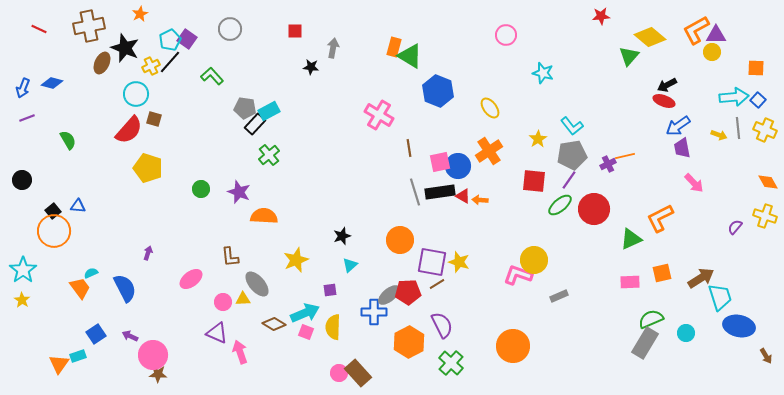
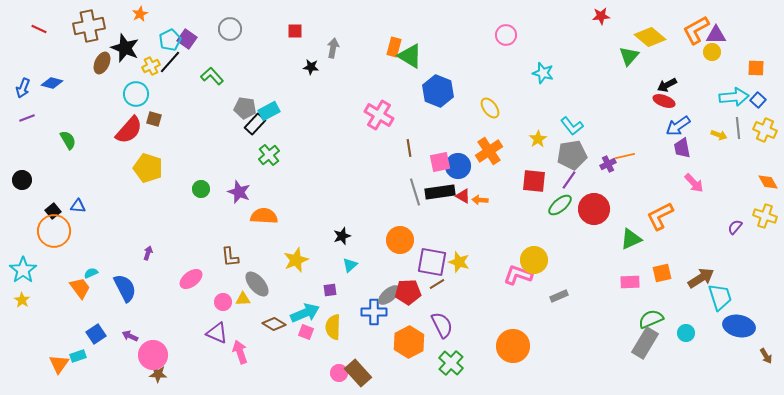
orange L-shape at (660, 218): moved 2 px up
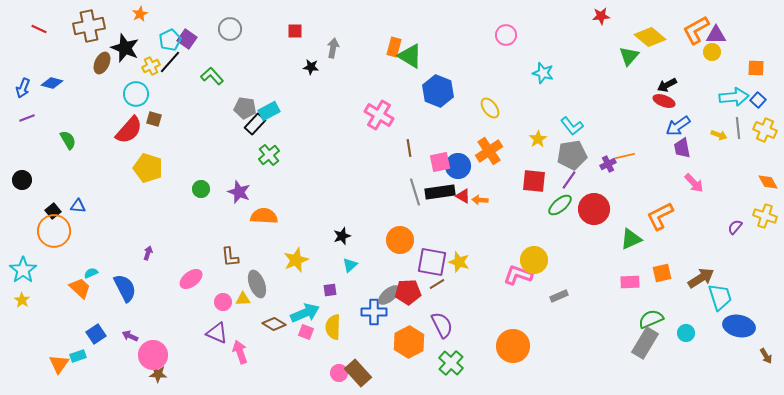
gray ellipse at (257, 284): rotated 20 degrees clockwise
orange trapezoid at (80, 288): rotated 10 degrees counterclockwise
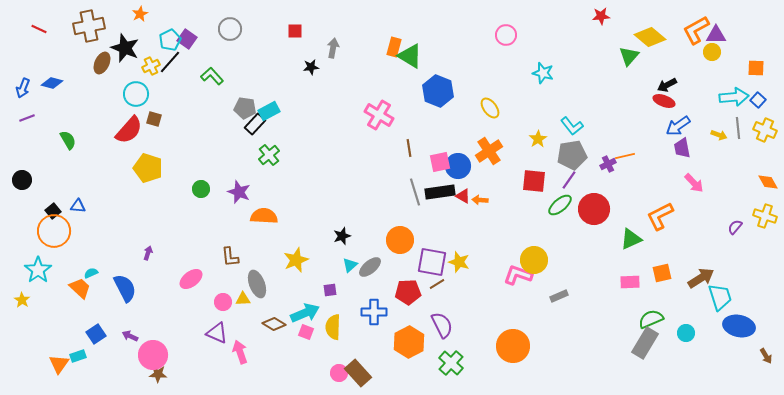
black star at (311, 67): rotated 14 degrees counterclockwise
cyan star at (23, 270): moved 15 px right
gray ellipse at (389, 295): moved 19 px left, 28 px up
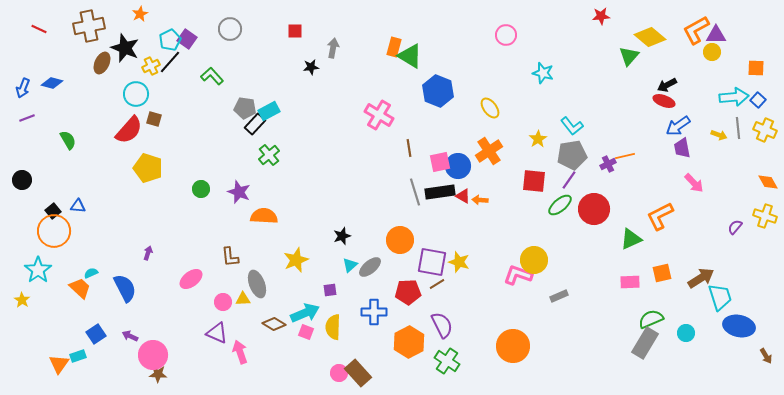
green cross at (451, 363): moved 4 px left, 2 px up; rotated 10 degrees counterclockwise
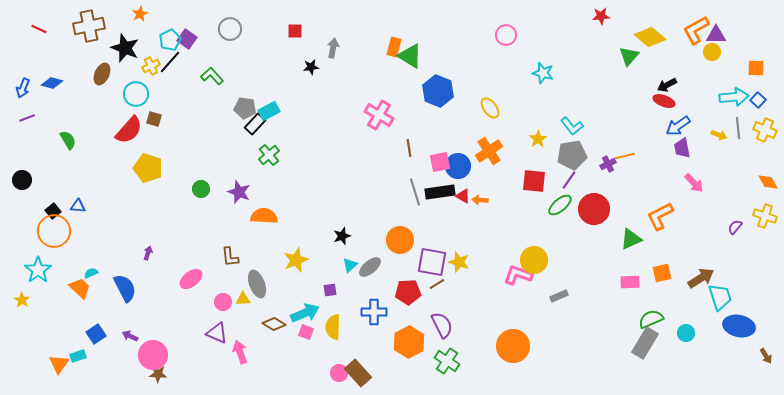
brown ellipse at (102, 63): moved 11 px down
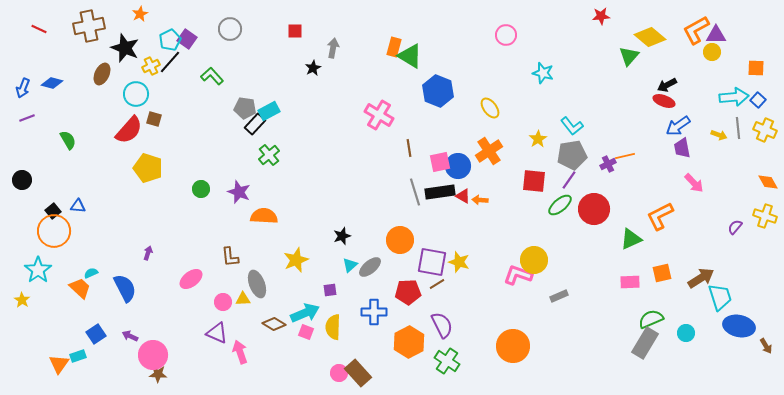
black star at (311, 67): moved 2 px right, 1 px down; rotated 21 degrees counterclockwise
brown arrow at (766, 356): moved 10 px up
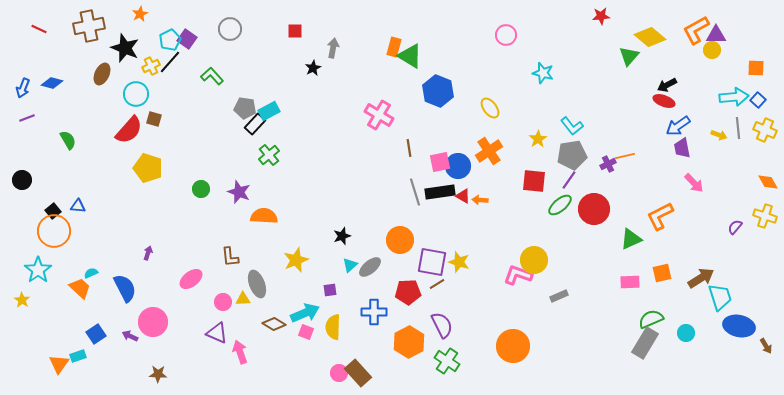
yellow circle at (712, 52): moved 2 px up
pink circle at (153, 355): moved 33 px up
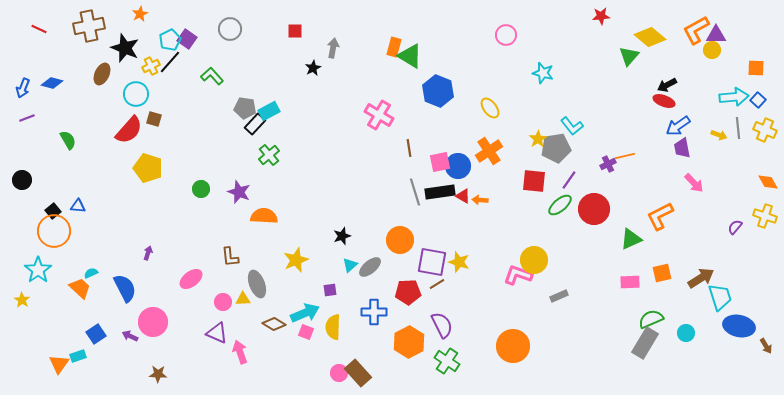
gray pentagon at (572, 155): moved 16 px left, 7 px up
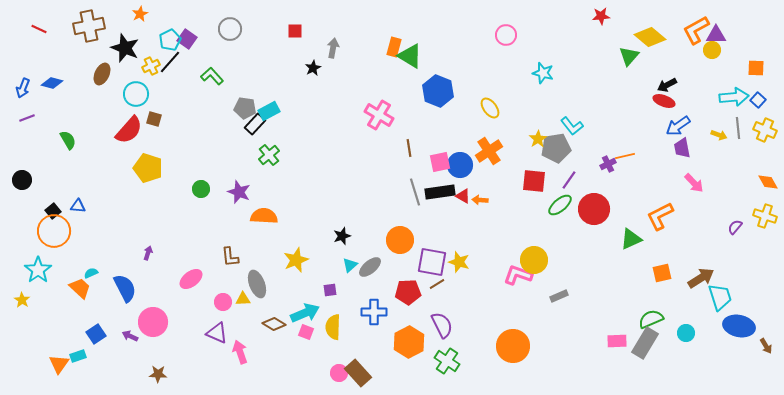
blue circle at (458, 166): moved 2 px right, 1 px up
pink rectangle at (630, 282): moved 13 px left, 59 px down
